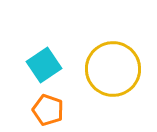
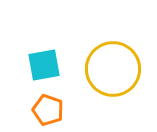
cyan square: rotated 24 degrees clockwise
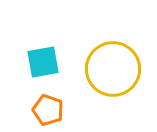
cyan square: moved 1 px left, 3 px up
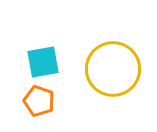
orange pentagon: moved 9 px left, 9 px up
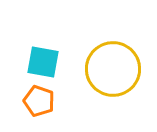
cyan square: rotated 20 degrees clockwise
